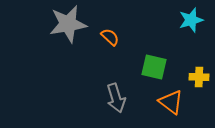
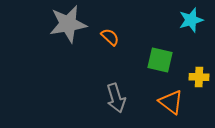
green square: moved 6 px right, 7 px up
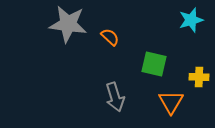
gray star: rotated 18 degrees clockwise
green square: moved 6 px left, 4 px down
gray arrow: moved 1 px left, 1 px up
orange triangle: rotated 24 degrees clockwise
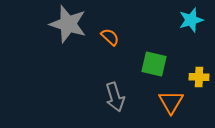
gray star: rotated 9 degrees clockwise
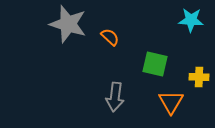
cyan star: rotated 20 degrees clockwise
green square: moved 1 px right
gray arrow: rotated 24 degrees clockwise
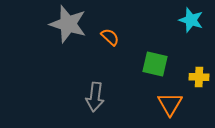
cyan star: rotated 15 degrees clockwise
gray arrow: moved 20 px left
orange triangle: moved 1 px left, 2 px down
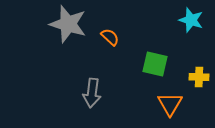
gray arrow: moved 3 px left, 4 px up
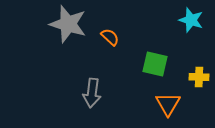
orange triangle: moved 2 px left
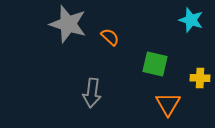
yellow cross: moved 1 px right, 1 px down
